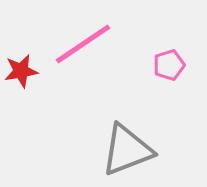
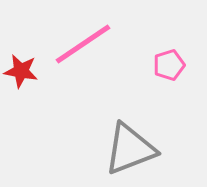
red star: rotated 20 degrees clockwise
gray triangle: moved 3 px right, 1 px up
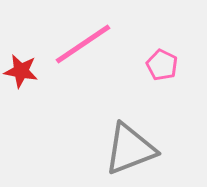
pink pentagon: moved 7 px left; rotated 28 degrees counterclockwise
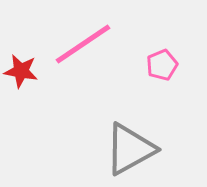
pink pentagon: rotated 24 degrees clockwise
gray triangle: rotated 8 degrees counterclockwise
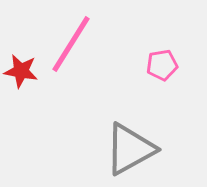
pink line: moved 12 px left; rotated 24 degrees counterclockwise
pink pentagon: rotated 12 degrees clockwise
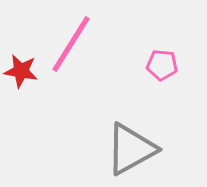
pink pentagon: rotated 16 degrees clockwise
gray triangle: moved 1 px right
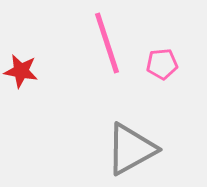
pink line: moved 36 px right, 1 px up; rotated 50 degrees counterclockwise
pink pentagon: moved 1 px up; rotated 12 degrees counterclockwise
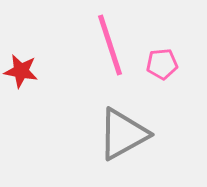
pink line: moved 3 px right, 2 px down
gray triangle: moved 8 px left, 15 px up
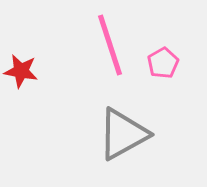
pink pentagon: moved 1 px right, 1 px up; rotated 24 degrees counterclockwise
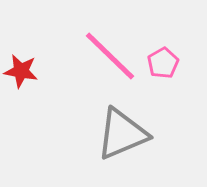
pink line: moved 11 px down; rotated 28 degrees counterclockwise
gray triangle: moved 1 px left; rotated 6 degrees clockwise
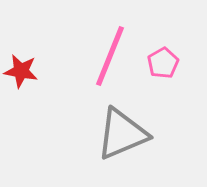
pink line: rotated 68 degrees clockwise
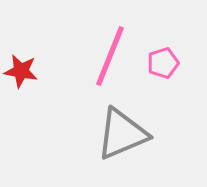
pink pentagon: rotated 12 degrees clockwise
